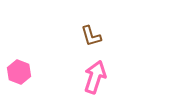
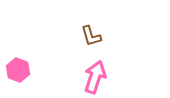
pink hexagon: moved 1 px left, 2 px up
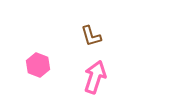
pink hexagon: moved 20 px right, 5 px up
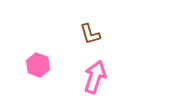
brown L-shape: moved 1 px left, 2 px up
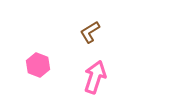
brown L-shape: moved 2 px up; rotated 75 degrees clockwise
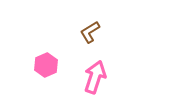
pink hexagon: moved 8 px right; rotated 15 degrees clockwise
